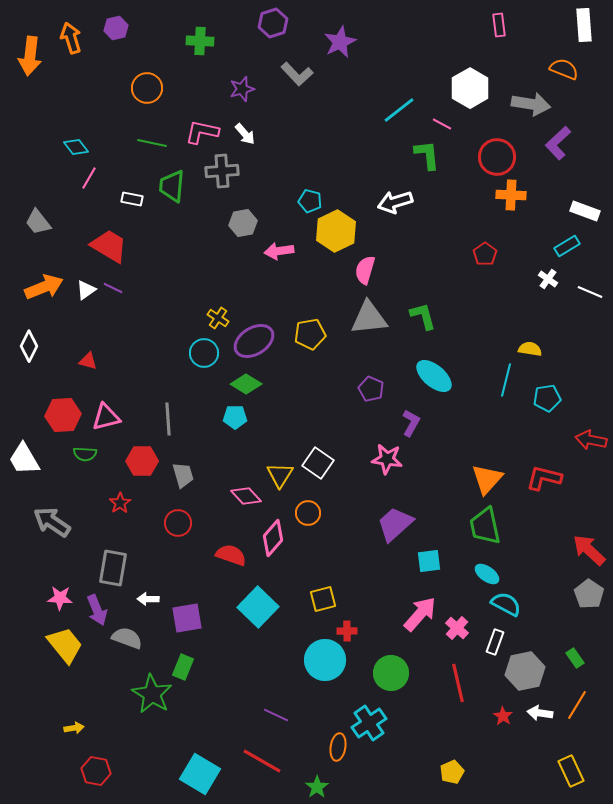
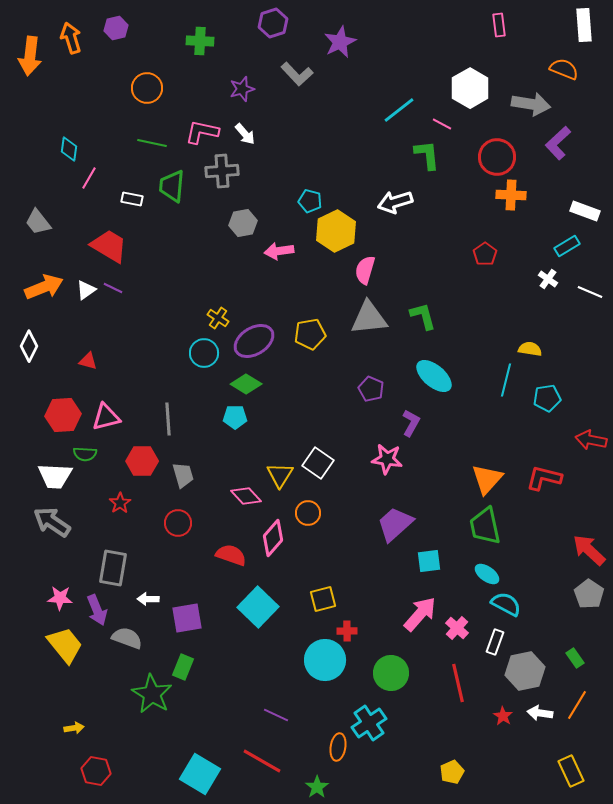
cyan diamond at (76, 147): moved 7 px left, 2 px down; rotated 45 degrees clockwise
white trapezoid at (24, 459): moved 31 px right, 17 px down; rotated 57 degrees counterclockwise
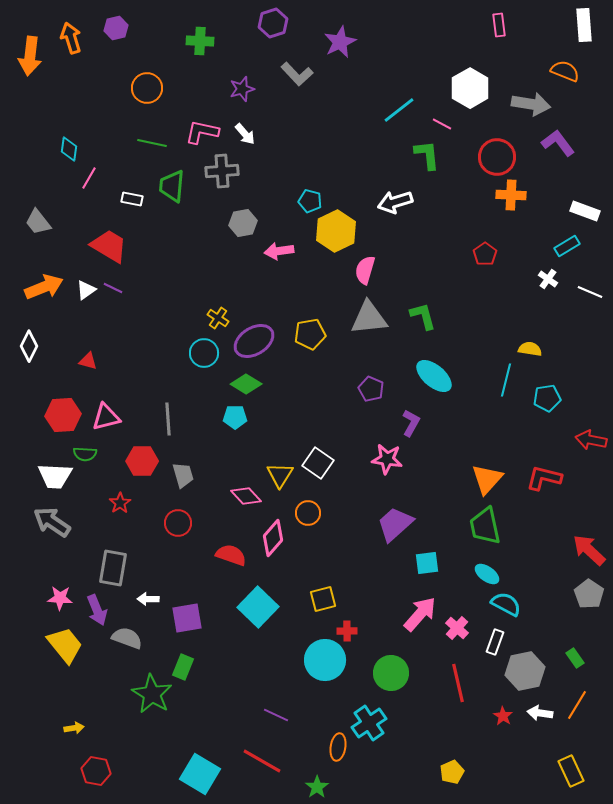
orange semicircle at (564, 69): moved 1 px right, 2 px down
purple L-shape at (558, 143): rotated 96 degrees clockwise
cyan square at (429, 561): moved 2 px left, 2 px down
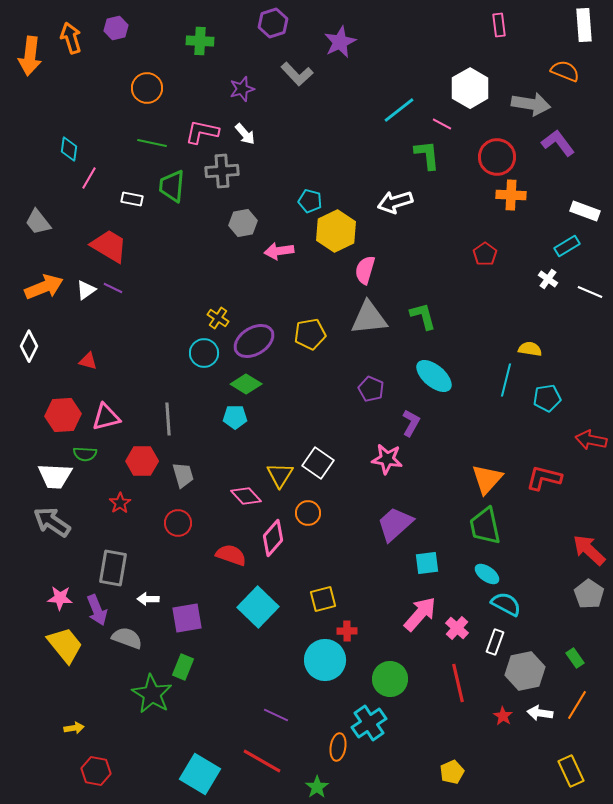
green circle at (391, 673): moved 1 px left, 6 px down
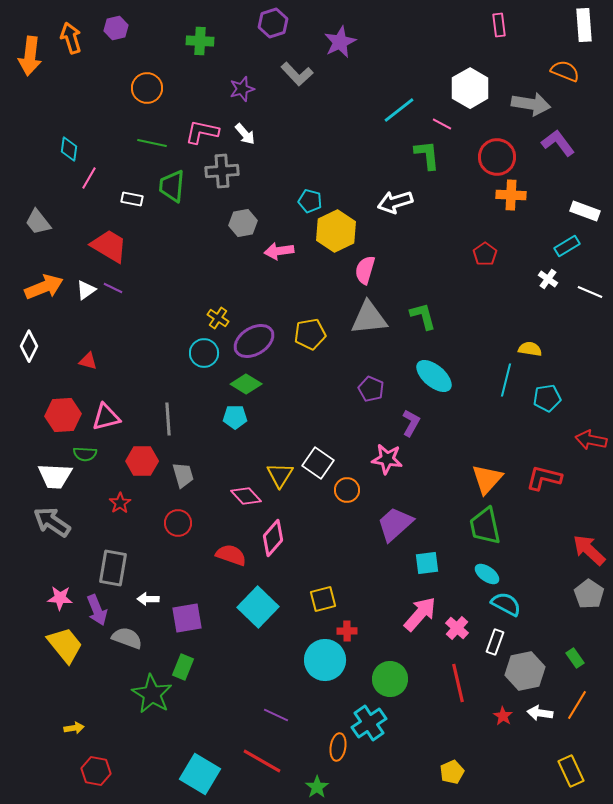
orange circle at (308, 513): moved 39 px right, 23 px up
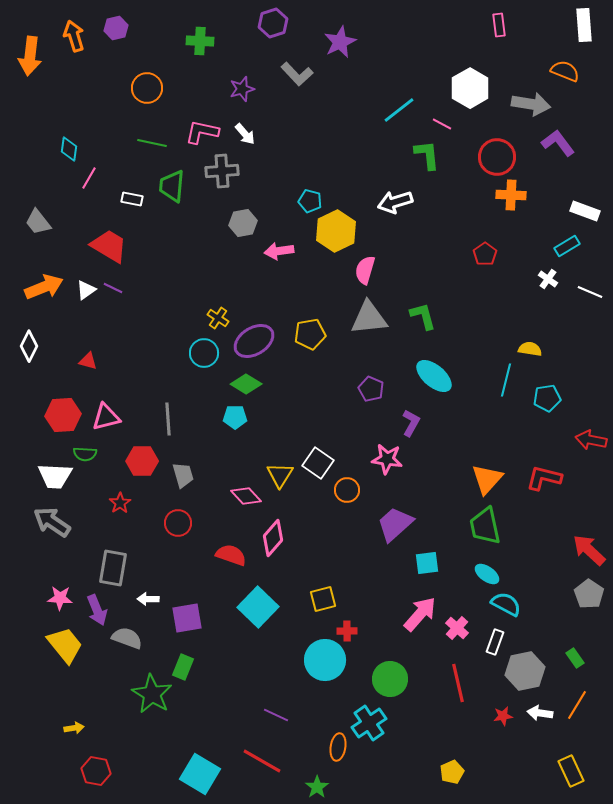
orange arrow at (71, 38): moved 3 px right, 2 px up
red star at (503, 716): rotated 30 degrees clockwise
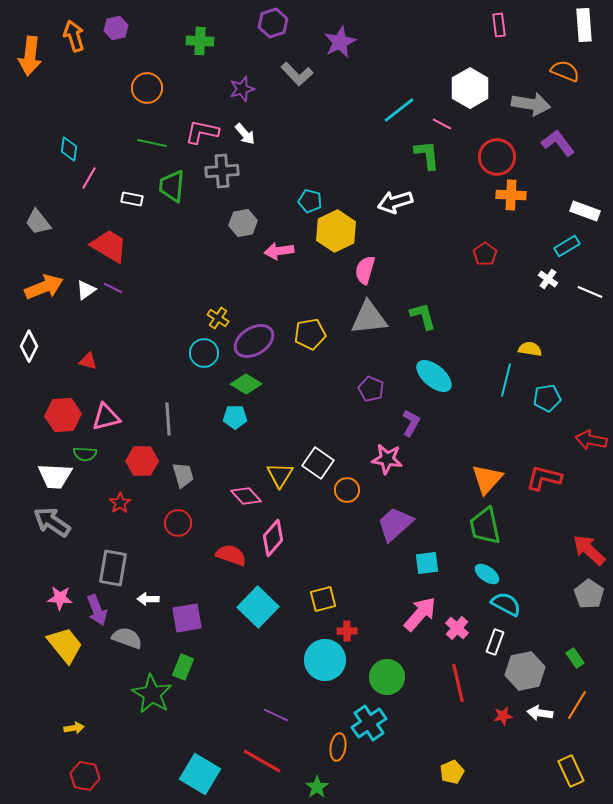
green circle at (390, 679): moved 3 px left, 2 px up
red hexagon at (96, 771): moved 11 px left, 5 px down
